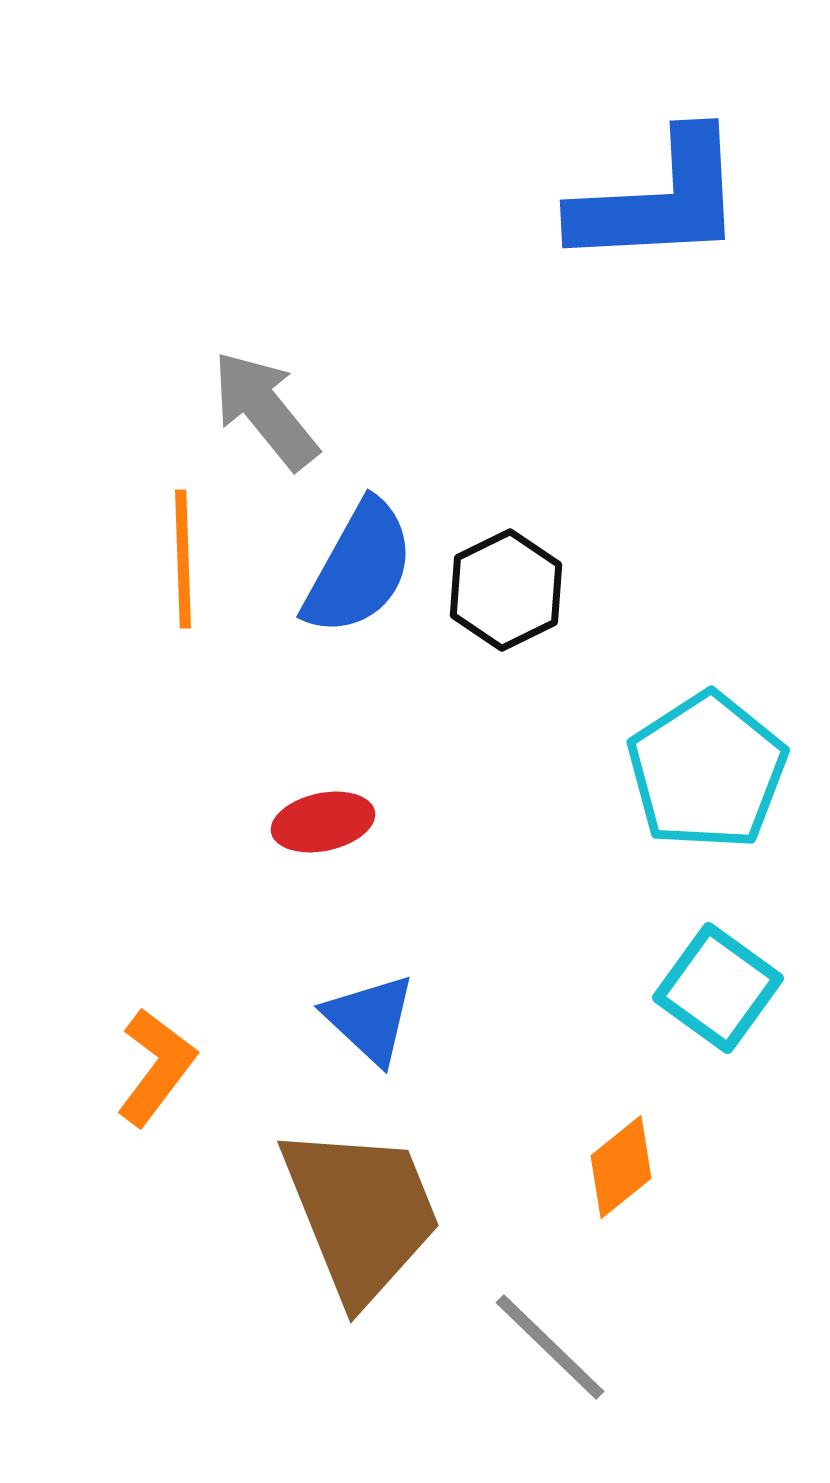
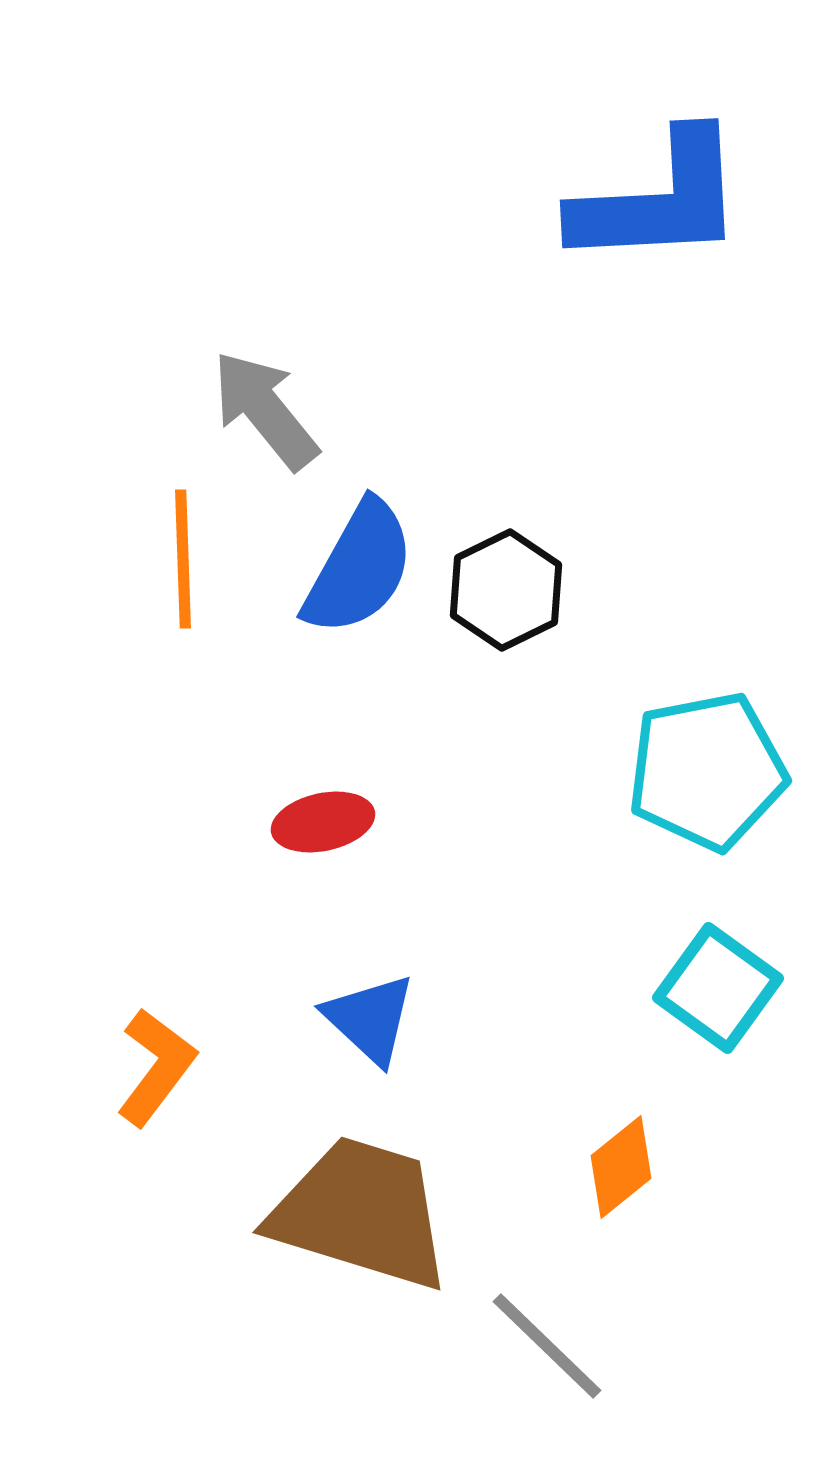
cyan pentagon: rotated 22 degrees clockwise
brown trapezoid: rotated 51 degrees counterclockwise
gray line: moved 3 px left, 1 px up
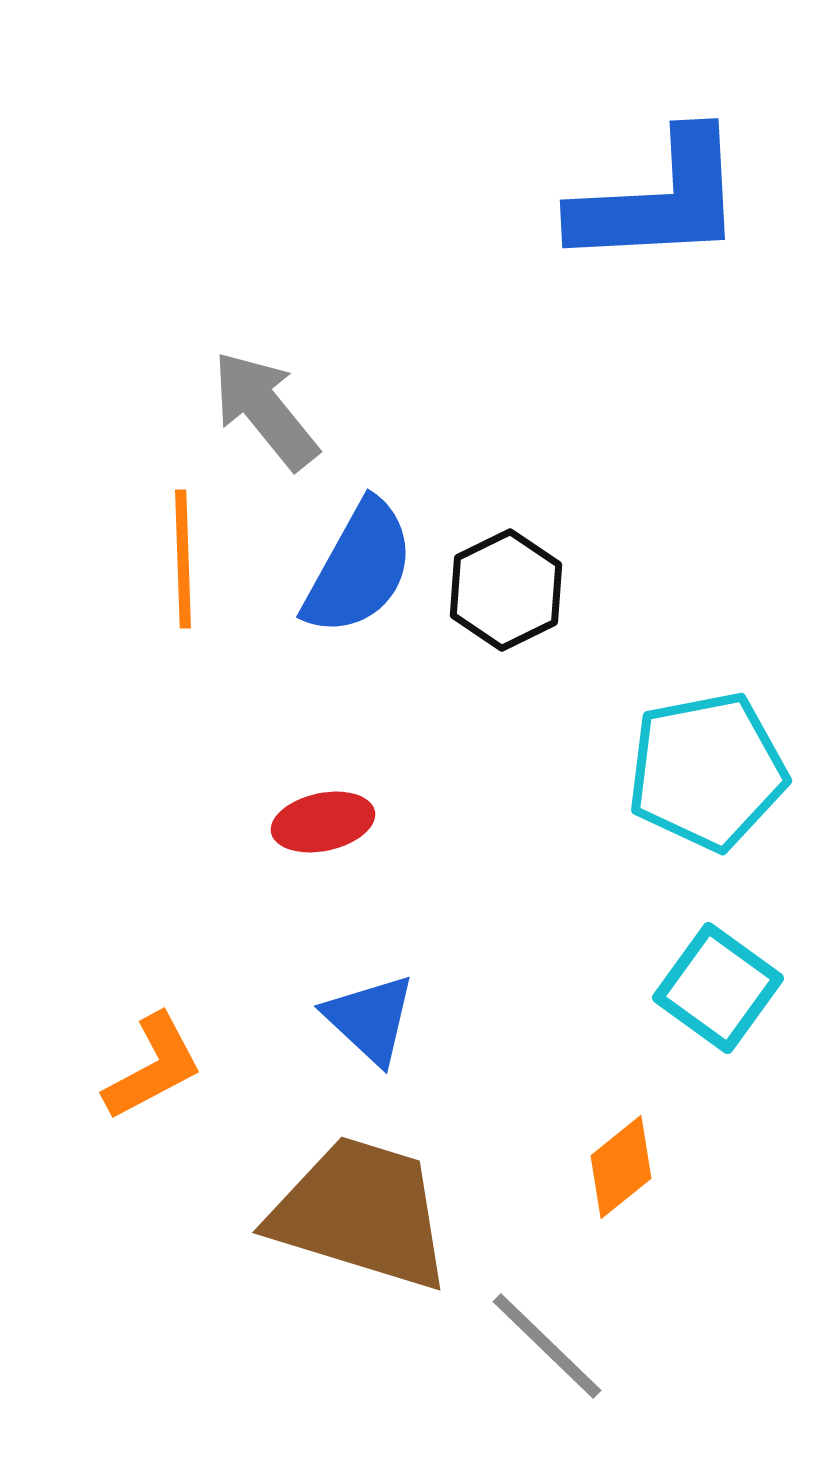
orange L-shape: moved 3 px left; rotated 25 degrees clockwise
